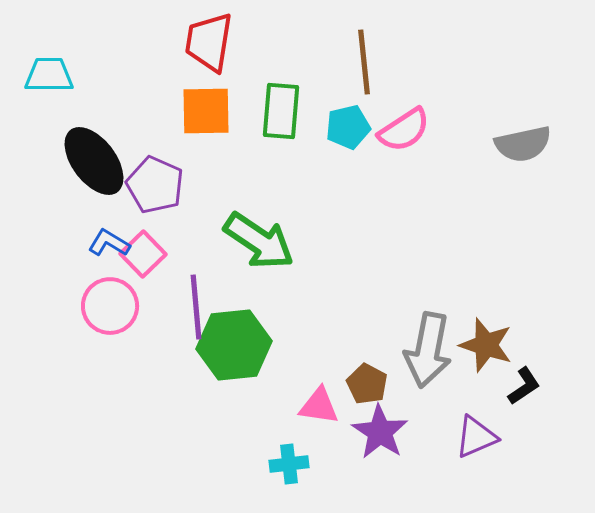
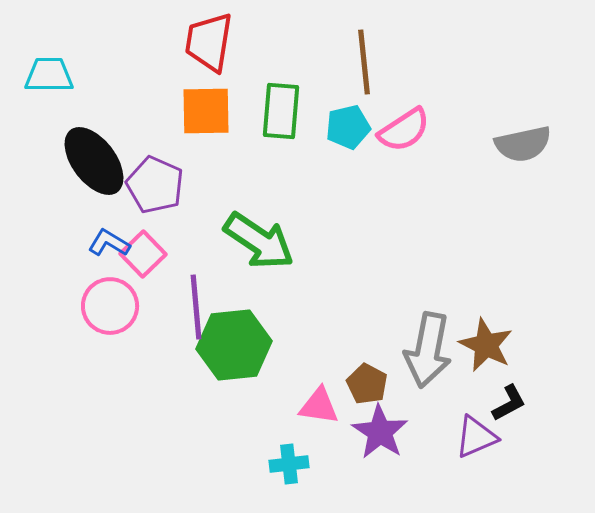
brown star: rotated 8 degrees clockwise
black L-shape: moved 15 px left, 17 px down; rotated 6 degrees clockwise
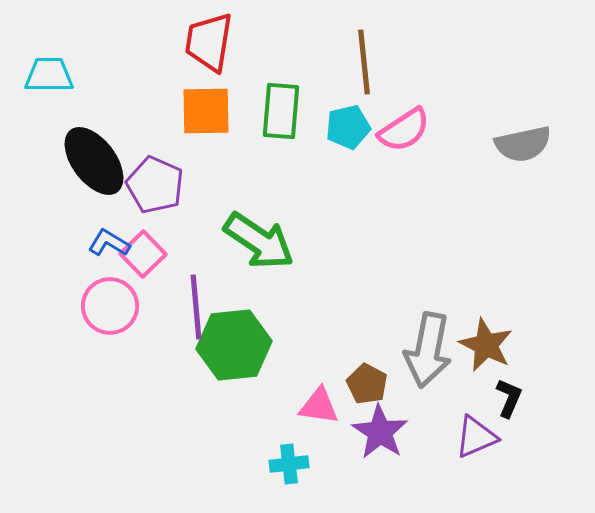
black L-shape: moved 5 px up; rotated 39 degrees counterclockwise
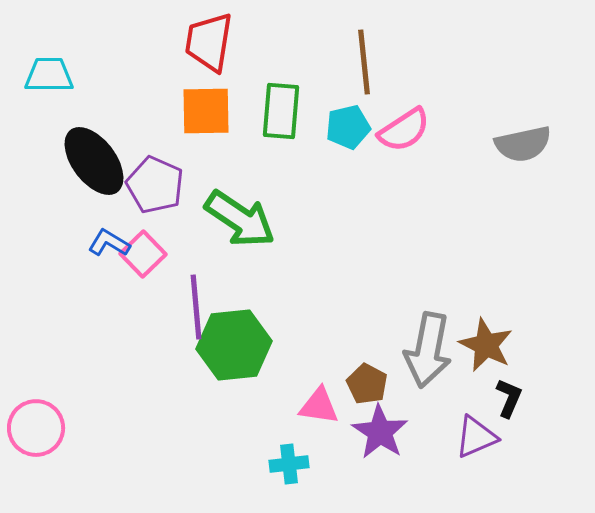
green arrow: moved 19 px left, 22 px up
pink circle: moved 74 px left, 122 px down
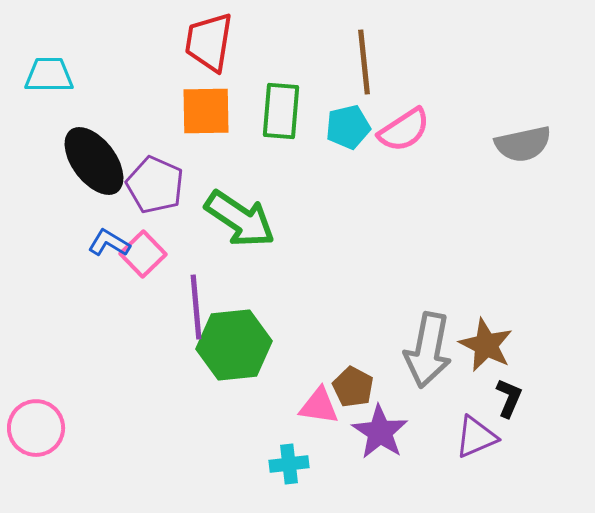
brown pentagon: moved 14 px left, 3 px down
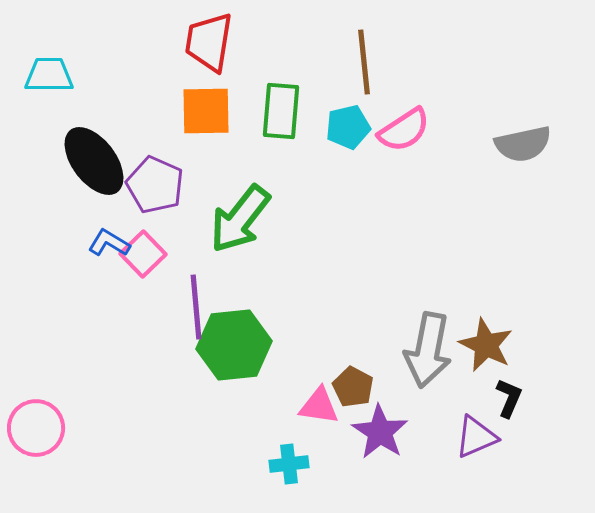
green arrow: rotated 94 degrees clockwise
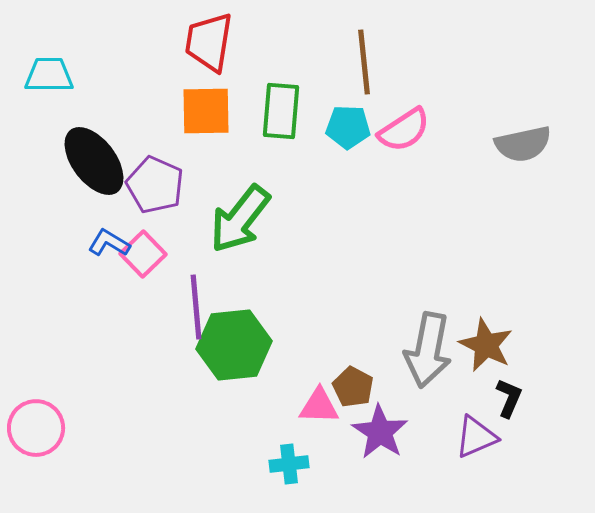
cyan pentagon: rotated 15 degrees clockwise
pink triangle: rotated 6 degrees counterclockwise
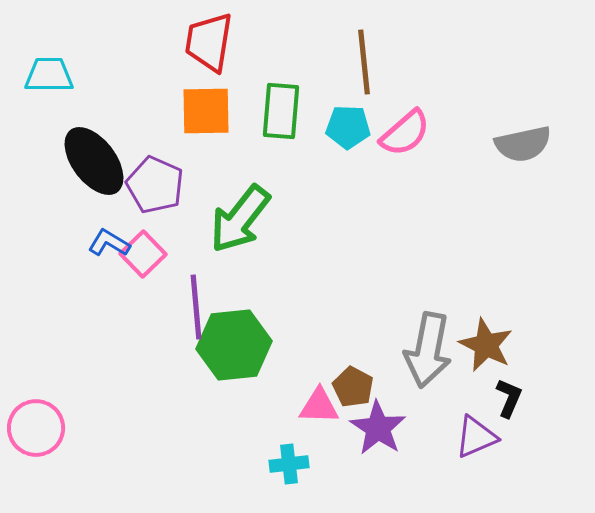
pink semicircle: moved 1 px right, 3 px down; rotated 8 degrees counterclockwise
purple star: moved 2 px left, 4 px up
